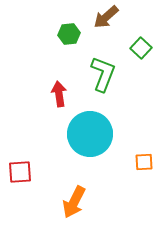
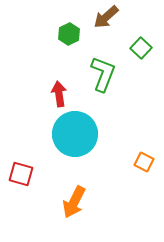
green hexagon: rotated 20 degrees counterclockwise
cyan circle: moved 15 px left
orange square: rotated 30 degrees clockwise
red square: moved 1 px right, 2 px down; rotated 20 degrees clockwise
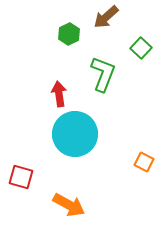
red square: moved 3 px down
orange arrow: moved 5 px left, 3 px down; rotated 88 degrees counterclockwise
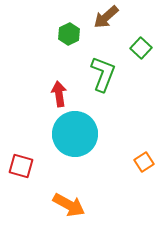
orange square: rotated 30 degrees clockwise
red square: moved 11 px up
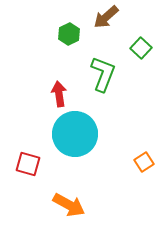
red square: moved 7 px right, 2 px up
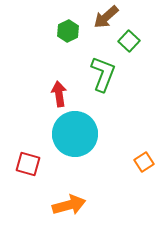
green hexagon: moved 1 px left, 3 px up
green square: moved 12 px left, 7 px up
orange arrow: rotated 44 degrees counterclockwise
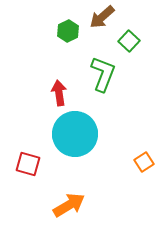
brown arrow: moved 4 px left
red arrow: moved 1 px up
orange arrow: rotated 16 degrees counterclockwise
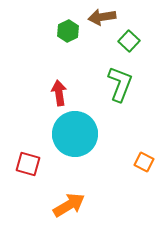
brown arrow: rotated 32 degrees clockwise
green L-shape: moved 17 px right, 10 px down
orange square: rotated 30 degrees counterclockwise
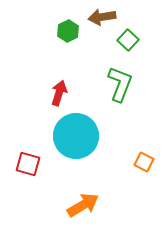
green square: moved 1 px left, 1 px up
red arrow: rotated 25 degrees clockwise
cyan circle: moved 1 px right, 2 px down
orange arrow: moved 14 px right
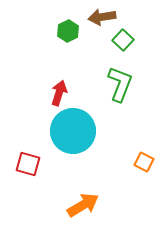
green square: moved 5 px left
cyan circle: moved 3 px left, 5 px up
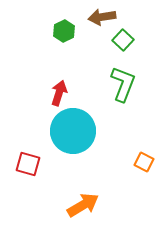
green hexagon: moved 4 px left
green L-shape: moved 3 px right
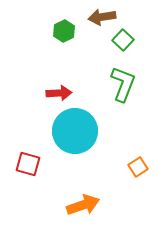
red arrow: rotated 70 degrees clockwise
cyan circle: moved 2 px right
orange square: moved 6 px left, 5 px down; rotated 30 degrees clockwise
orange arrow: rotated 12 degrees clockwise
